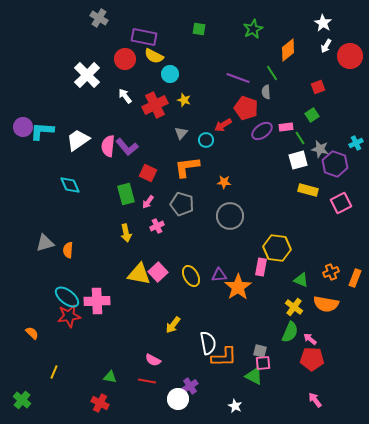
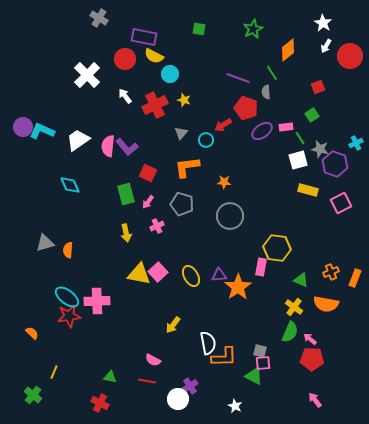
cyan L-shape at (42, 131): rotated 20 degrees clockwise
green cross at (22, 400): moved 11 px right, 5 px up
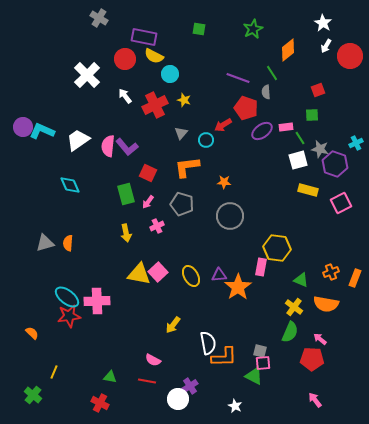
red square at (318, 87): moved 3 px down
green square at (312, 115): rotated 32 degrees clockwise
orange semicircle at (68, 250): moved 7 px up
pink arrow at (310, 339): moved 10 px right
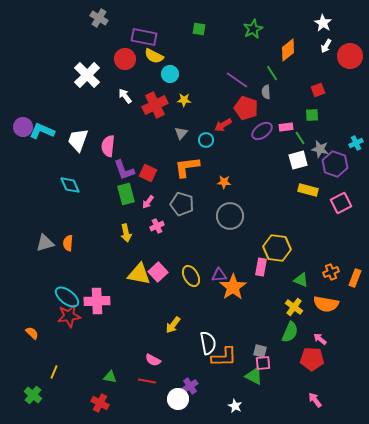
purple line at (238, 78): moved 1 px left, 2 px down; rotated 15 degrees clockwise
yellow star at (184, 100): rotated 16 degrees counterclockwise
white trapezoid at (78, 140): rotated 35 degrees counterclockwise
purple L-shape at (127, 147): moved 3 px left, 23 px down; rotated 20 degrees clockwise
orange star at (238, 287): moved 5 px left
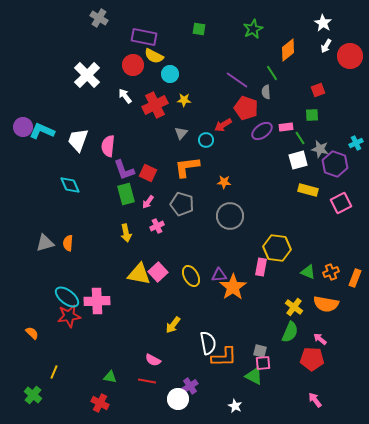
red circle at (125, 59): moved 8 px right, 6 px down
green triangle at (301, 280): moved 7 px right, 8 px up
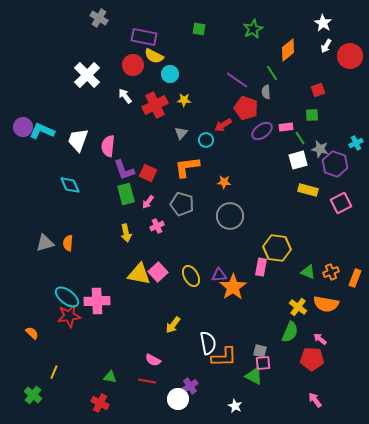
yellow cross at (294, 307): moved 4 px right
